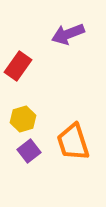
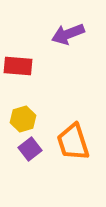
red rectangle: rotated 60 degrees clockwise
purple square: moved 1 px right, 2 px up
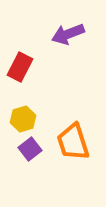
red rectangle: moved 2 px right, 1 px down; rotated 68 degrees counterclockwise
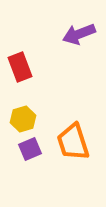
purple arrow: moved 11 px right
red rectangle: rotated 48 degrees counterclockwise
purple square: rotated 15 degrees clockwise
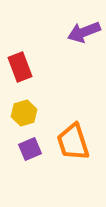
purple arrow: moved 5 px right, 2 px up
yellow hexagon: moved 1 px right, 6 px up
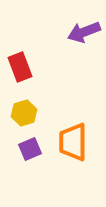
orange trapezoid: rotated 18 degrees clockwise
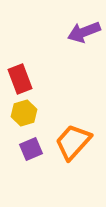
red rectangle: moved 12 px down
orange trapezoid: rotated 42 degrees clockwise
purple square: moved 1 px right
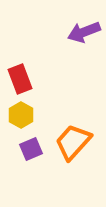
yellow hexagon: moved 3 px left, 2 px down; rotated 15 degrees counterclockwise
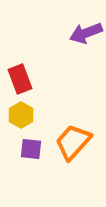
purple arrow: moved 2 px right, 1 px down
purple square: rotated 30 degrees clockwise
